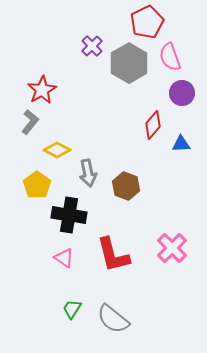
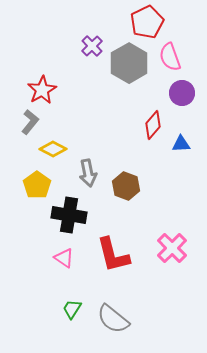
yellow diamond: moved 4 px left, 1 px up
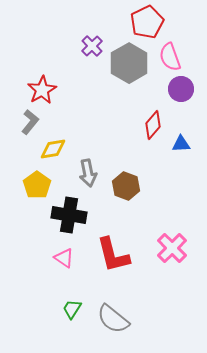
purple circle: moved 1 px left, 4 px up
yellow diamond: rotated 36 degrees counterclockwise
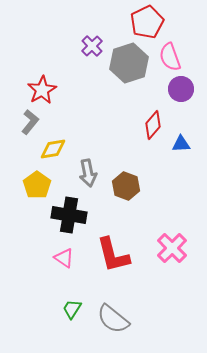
gray hexagon: rotated 12 degrees clockwise
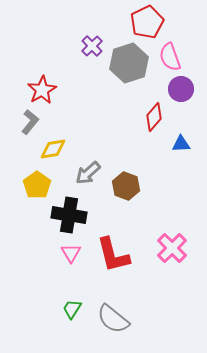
red diamond: moved 1 px right, 8 px up
gray arrow: rotated 60 degrees clockwise
pink triangle: moved 7 px right, 5 px up; rotated 25 degrees clockwise
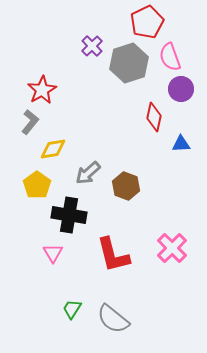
red diamond: rotated 28 degrees counterclockwise
pink triangle: moved 18 px left
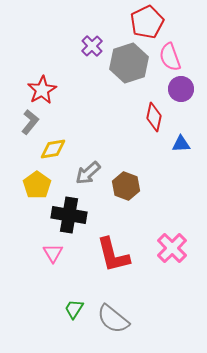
green trapezoid: moved 2 px right
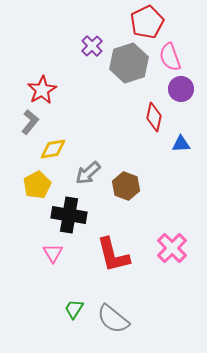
yellow pentagon: rotated 8 degrees clockwise
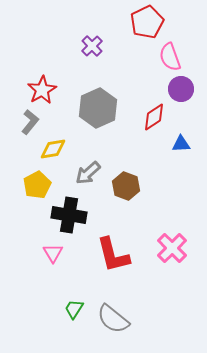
gray hexagon: moved 31 px left, 45 px down; rotated 6 degrees counterclockwise
red diamond: rotated 44 degrees clockwise
